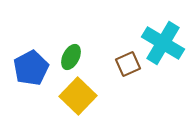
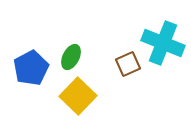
cyan cross: rotated 9 degrees counterclockwise
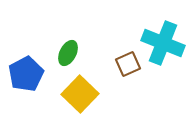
green ellipse: moved 3 px left, 4 px up
blue pentagon: moved 5 px left, 6 px down
yellow square: moved 2 px right, 2 px up
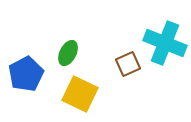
cyan cross: moved 2 px right
yellow square: rotated 18 degrees counterclockwise
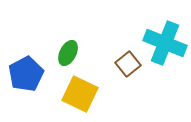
brown square: rotated 15 degrees counterclockwise
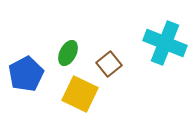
brown square: moved 19 px left
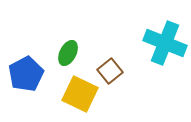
brown square: moved 1 px right, 7 px down
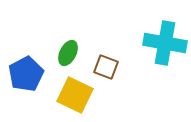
cyan cross: rotated 12 degrees counterclockwise
brown square: moved 4 px left, 4 px up; rotated 30 degrees counterclockwise
yellow square: moved 5 px left, 1 px down
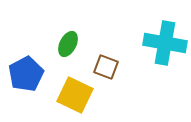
green ellipse: moved 9 px up
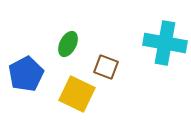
yellow square: moved 2 px right, 1 px up
